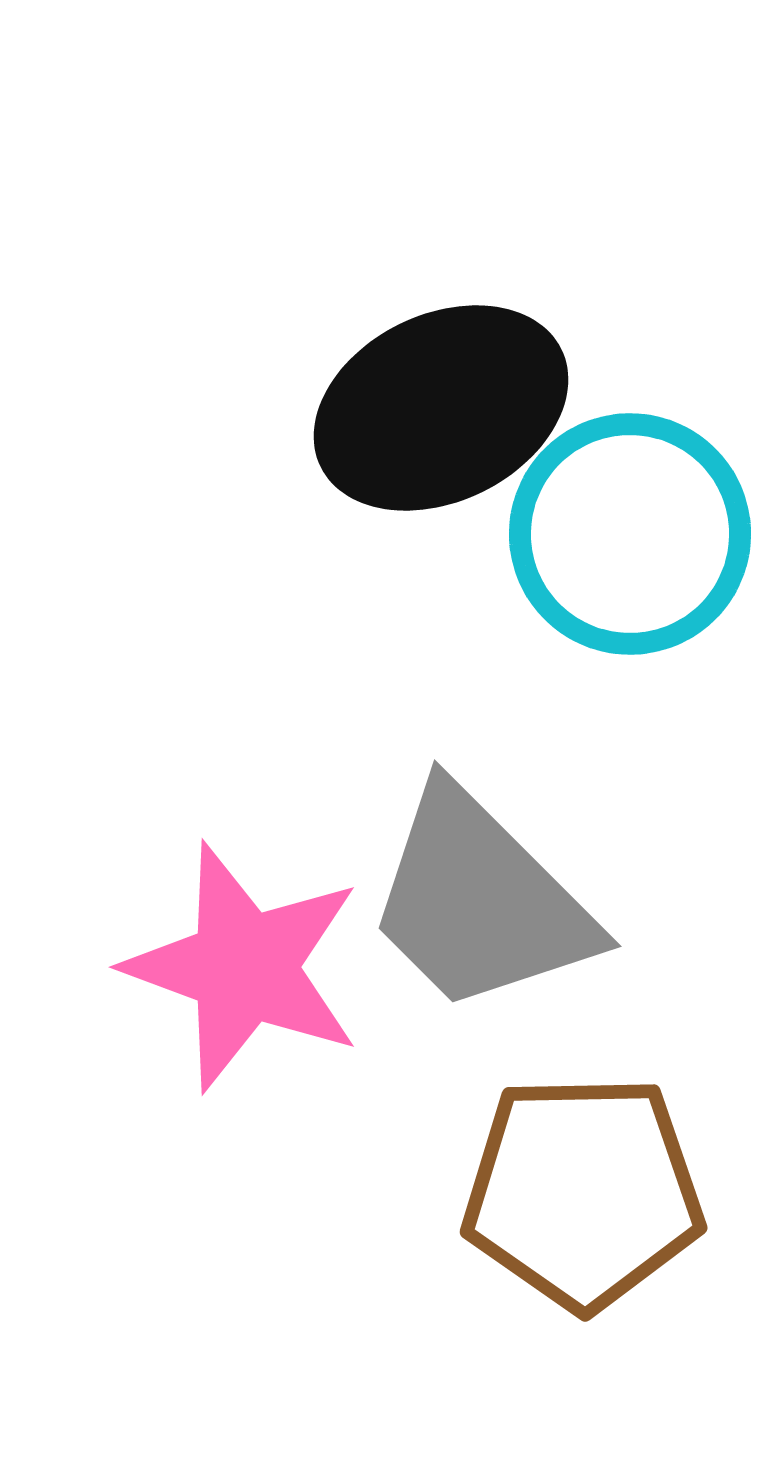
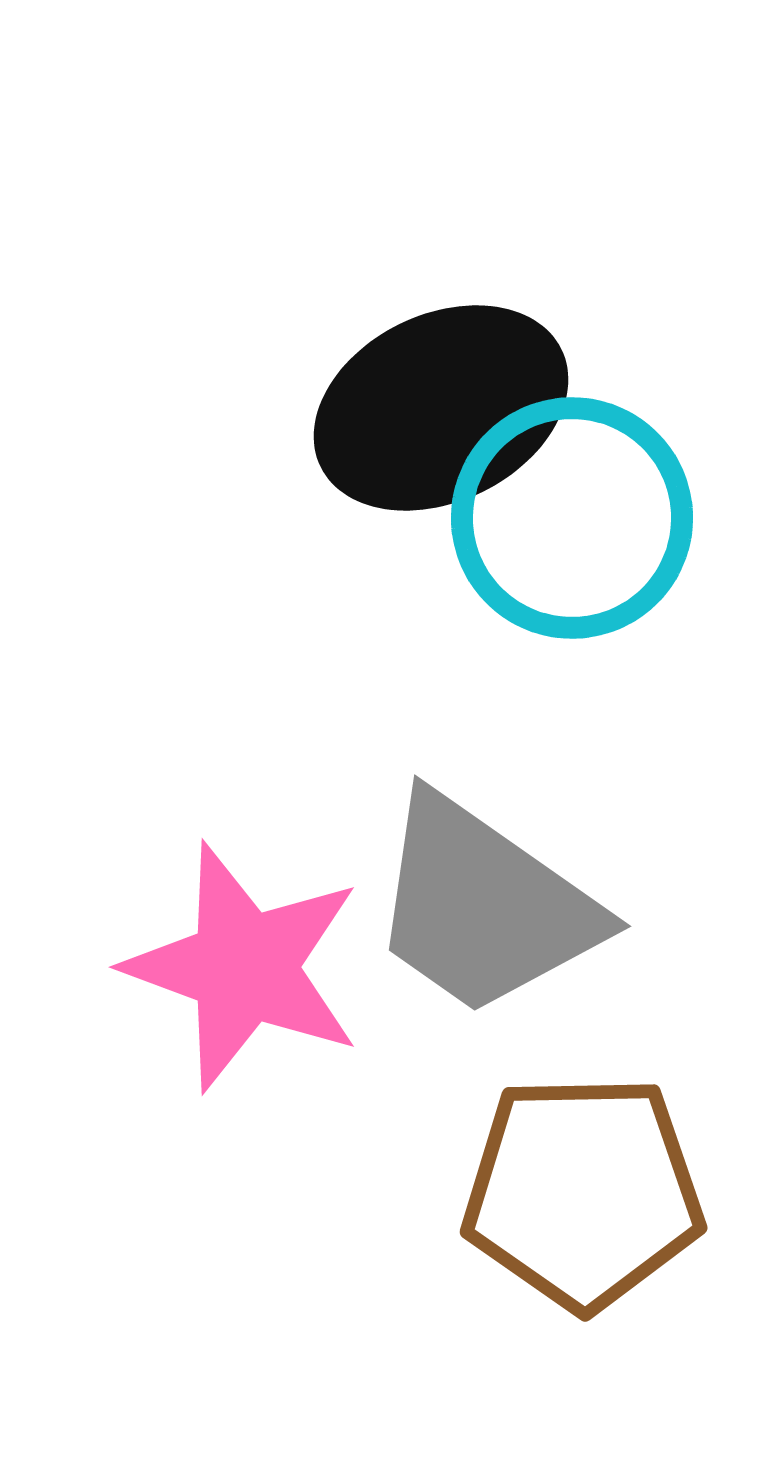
cyan circle: moved 58 px left, 16 px up
gray trapezoid: moved 4 px right, 5 px down; rotated 10 degrees counterclockwise
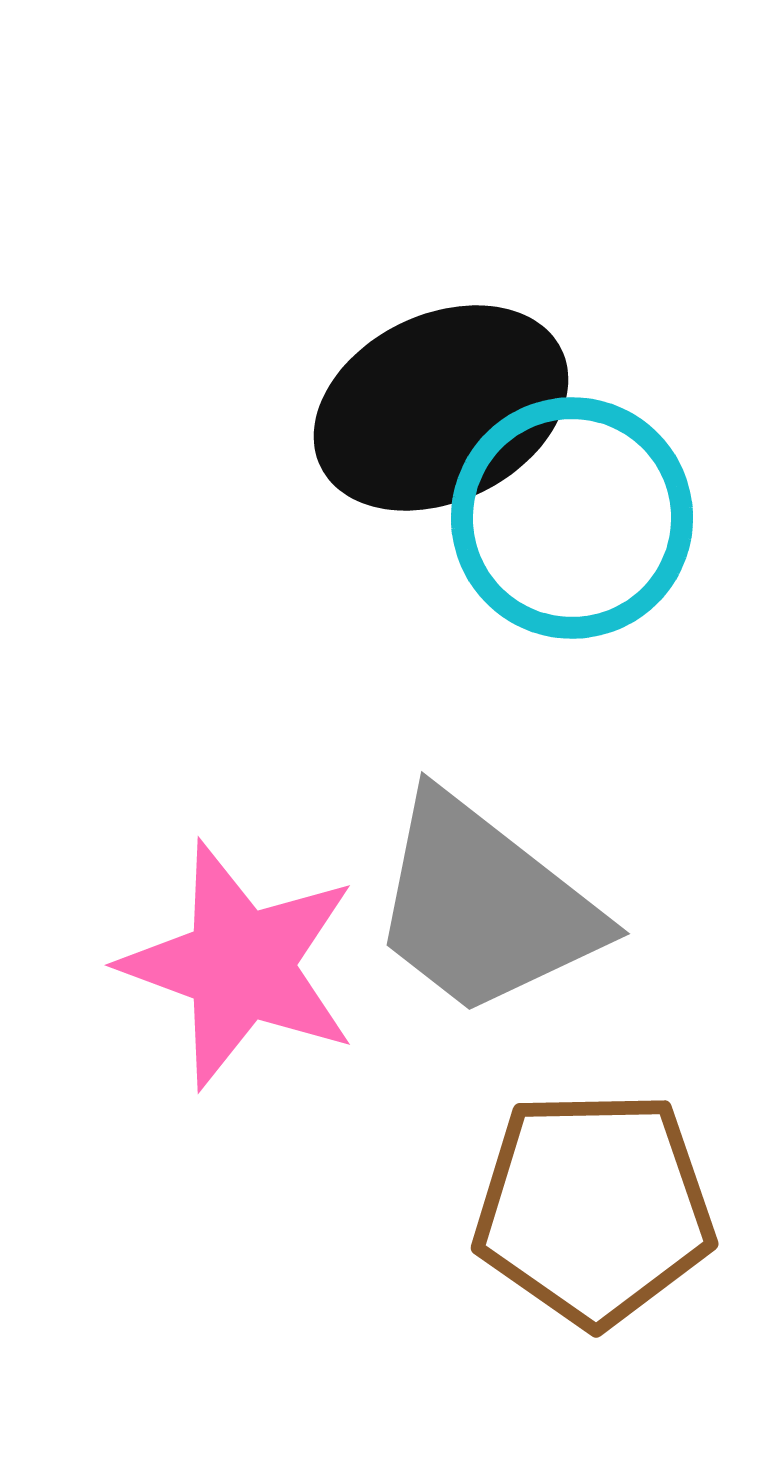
gray trapezoid: rotated 3 degrees clockwise
pink star: moved 4 px left, 2 px up
brown pentagon: moved 11 px right, 16 px down
